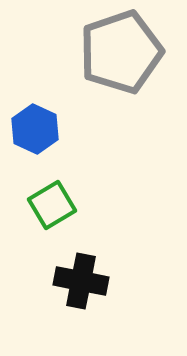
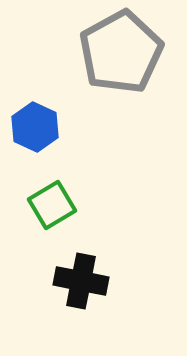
gray pentagon: rotated 10 degrees counterclockwise
blue hexagon: moved 2 px up
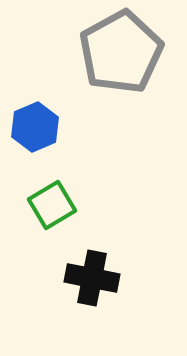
blue hexagon: rotated 12 degrees clockwise
black cross: moved 11 px right, 3 px up
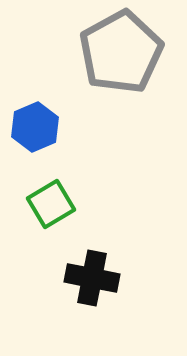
green square: moved 1 px left, 1 px up
